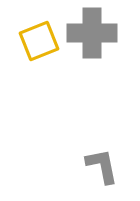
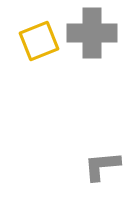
gray L-shape: rotated 84 degrees counterclockwise
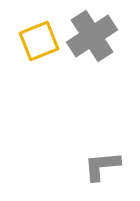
gray cross: moved 3 px down; rotated 33 degrees counterclockwise
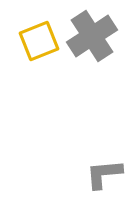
gray L-shape: moved 2 px right, 8 px down
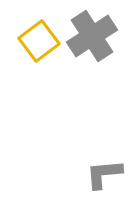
yellow square: rotated 15 degrees counterclockwise
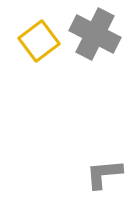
gray cross: moved 3 px right, 2 px up; rotated 30 degrees counterclockwise
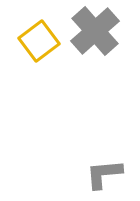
gray cross: moved 3 px up; rotated 21 degrees clockwise
